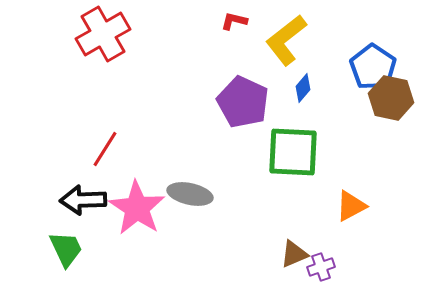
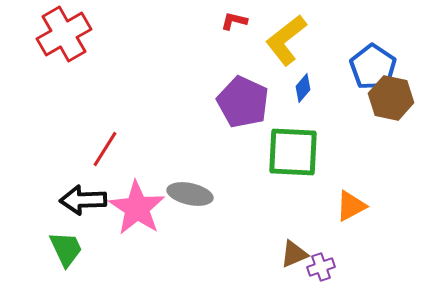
red cross: moved 39 px left
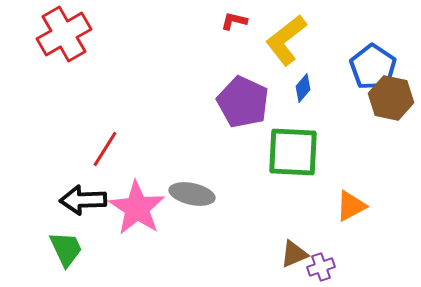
gray ellipse: moved 2 px right
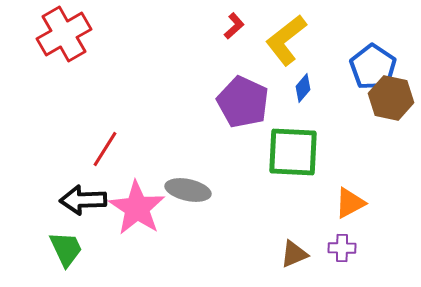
red L-shape: moved 5 px down; rotated 124 degrees clockwise
gray ellipse: moved 4 px left, 4 px up
orange triangle: moved 1 px left, 3 px up
purple cross: moved 21 px right, 19 px up; rotated 20 degrees clockwise
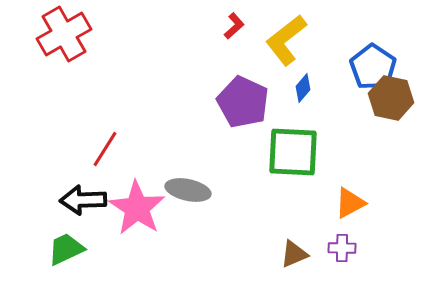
green trapezoid: rotated 90 degrees counterclockwise
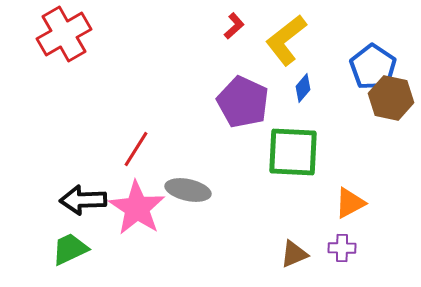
red line: moved 31 px right
green trapezoid: moved 4 px right
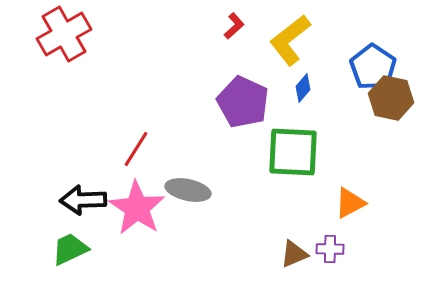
yellow L-shape: moved 4 px right
purple cross: moved 12 px left, 1 px down
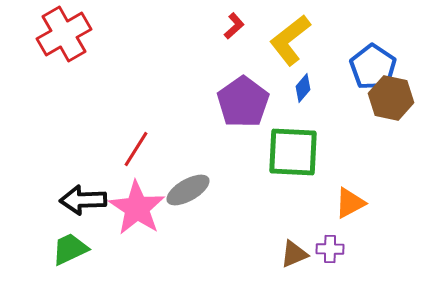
purple pentagon: rotated 12 degrees clockwise
gray ellipse: rotated 42 degrees counterclockwise
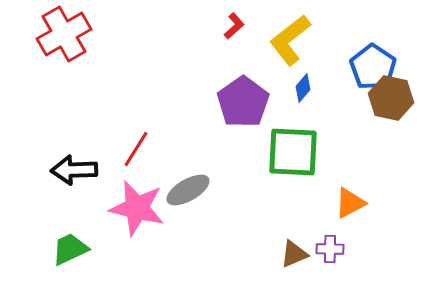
black arrow: moved 9 px left, 30 px up
pink star: rotated 20 degrees counterclockwise
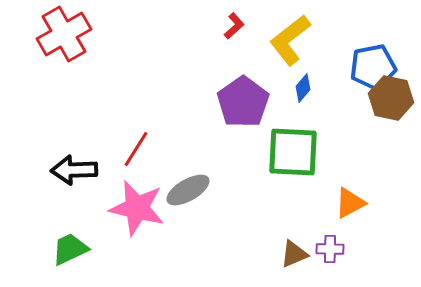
blue pentagon: rotated 27 degrees clockwise
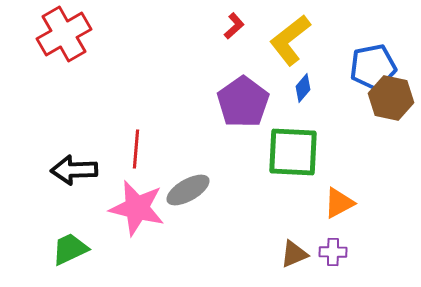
red line: rotated 27 degrees counterclockwise
orange triangle: moved 11 px left
purple cross: moved 3 px right, 3 px down
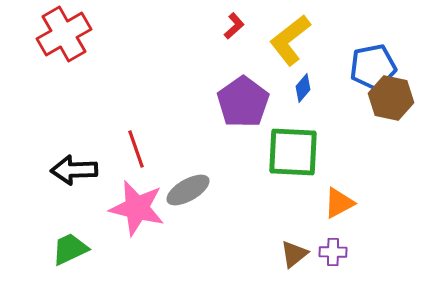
red line: rotated 24 degrees counterclockwise
brown triangle: rotated 16 degrees counterclockwise
